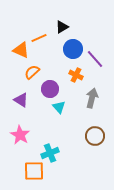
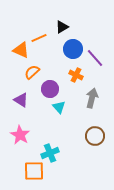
purple line: moved 1 px up
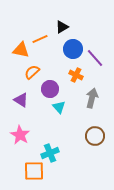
orange line: moved 1 px right, 1 px down
orange triangle: rotated 12 degrees counterclockwise
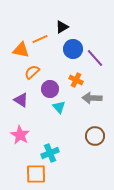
orange cross: moved 5 px down
gray arrow: rotated 102 degrees counterclockwise
orange square: moved 2 px right, 3 px down
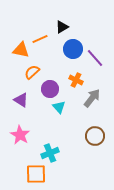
gray arrow: rotated 126 degrees clockwise
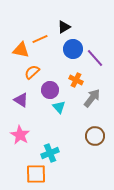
black triangle: moved 2 px right
purple circle: moved 1 px down
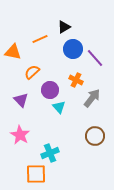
orange triangle: moved 8 px left, 2 px down
purple triangle: rotated 14 degrees clockwise
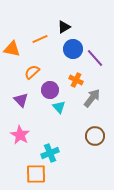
orange triangle: moved 1 px left, 3 px up
